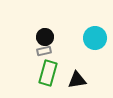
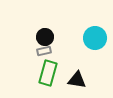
black triangle: rotated 18 degrees clockwise
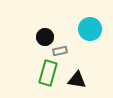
cyan circle: moved 5 px left, 9 px up
gray rectangle: moved 16 px right
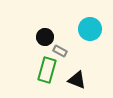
gray rectangle: rotated 40 degrees clockwise
green rectangle: moved 1 px left, 3 px up
black triangle: rotated 12 degrees clockwise
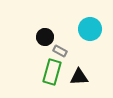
green rectangle: moved 5 px right, 2 px down
black triangle: moved 2 px right, 3 px up; rotated 24 degrees counterclockwise
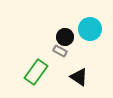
black circle: moved 20 px right
green rectangle: moved 16 px left; rotated 20 degrees clockwise
black triangle: rotated 36 degrees clockwise
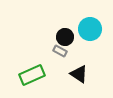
green rectangle: moved 4 px left, 3 px down; rotated 30 degrees clockwise
black triangle: moved 3 px up
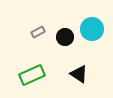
cyan circle: moved 2 px right
gray rectangle: moved 22 px left, 19 px up; rotated 56 degrees counterclockwise
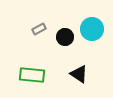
gray rectangle: moved 1 px right, 3 px up
green rectangle: rotated 30 degrees clockwise
